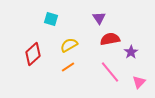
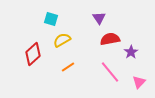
yellow semicircle: moved 7 px left, 5 px up
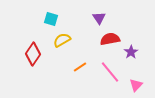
red diamond: rotated 15 degrees counterclockwise
orange line: moved 12 px right
pink triangle: moved 3 px left, 3 px down
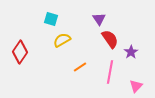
purple triangle: moved 1 px down
red semicircle: rotated 66 degrees clockwise
red diamond: moved 13 px left, 2 px up
pink line: rotated 50 degrees clockwise
pink triangle: moved 1 px down
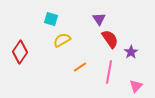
pink line: moved 1 px left
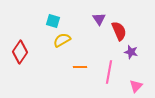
cyan square: moved 2 px right, 2 px down
red semicircle: moved 9 px right, 8 px up; rotated 12 degrees clockwise
purple star: rotated 24 degrees counterclockwise
orange line: rotated 32 degrees clockwise
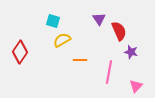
orange line: moved 7 px up
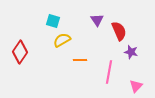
purple triangle: moved 2 px left, 1 px down
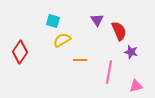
pink triangle: rotated 32 degrees clockwise
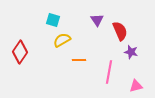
cyan square: moved 1 px up
red semicircle: moved 1 px right
orange line: moved 1 px left
